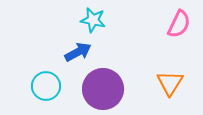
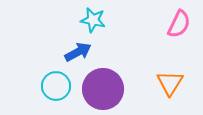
cyan circle: moved 10 px right
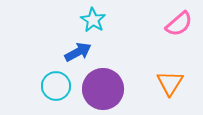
cyan star: rotated 20 degrees clockwise
pink semicircle: rotated 24 degrees clockwise
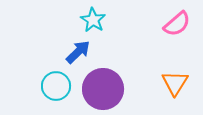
pink semicircle: moved 2 px left
blue arrow: rotated 16 degrees counterclockwise
orange triangle: moved 5 px right
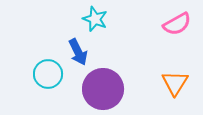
cyan star: moved 2 px right, 1 px up; rotated 10 degrees counterclockwise
pink semicircle: rotated 12 degrees clockwise
blue arrow: rotated 108 degrees clockwise
cyan circle: moved 8 px left, 12 px up
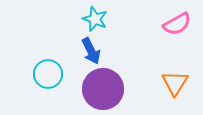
blue arrow: moved 13 px right, 1 px up
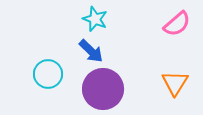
pink semicircle: rotated 12 degrees counterclockwise
blue arrow: rotated 20 degrees counterclockwise
